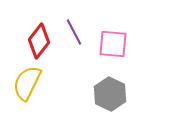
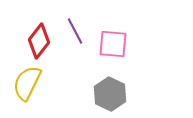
purple line: moved 1 px right, 1 px up
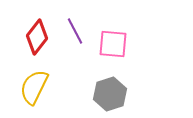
red diamond: moved 2 px left, 4 px up
yellow semicircle: moved 7 px right, 4 px down
gray hexagon: rotated 16 degrees clockwise
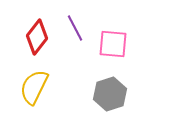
purple line: moved 3 px up
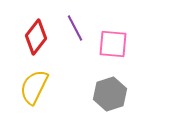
red diamond: moved 1 px left
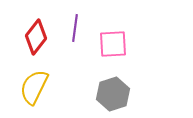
purple line: rotated 36 degrees clockwise
pink square: rotated 8 degrees counterclockwise
gray hexagon: moved 3 px right
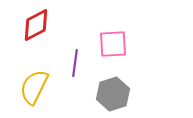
purple line: moved 35 px down
red diamond: moved 12 px up; rotated 24 degrees clockwise
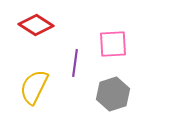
red diamond: rotated 60 degrees clockwise
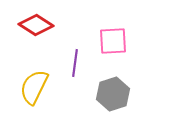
pink square: moved 3 px up
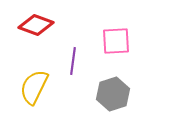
red diamond: rotated 12 degrees counterclockwise
pink square: moved 3 px right
purple line: moved 2 px left, 2 px up
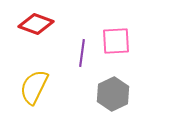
red diamond: moved 1 px up
purple line: moved 9 px right, 8 px up
gray hexagon: rotated 8 degrees counterclockwise
